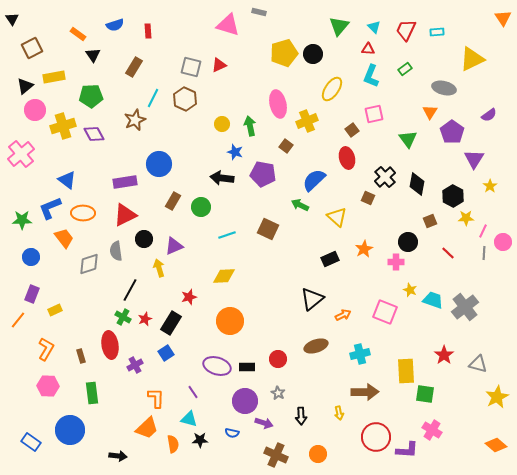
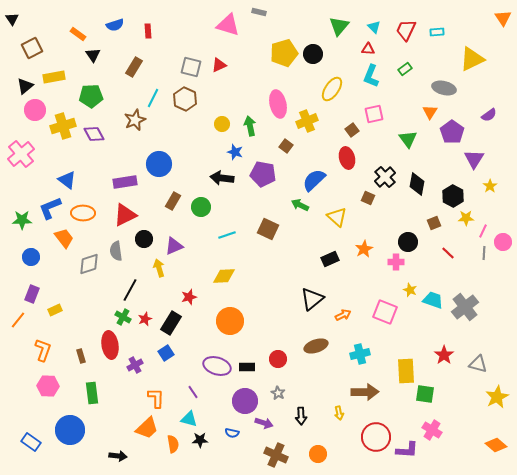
brown square at (430, 221): moved 4 px right, 2 px down
orange L-shape at (46, 349): moved 3 px left, 1 px down; rotated 10 degrees counterclockwise
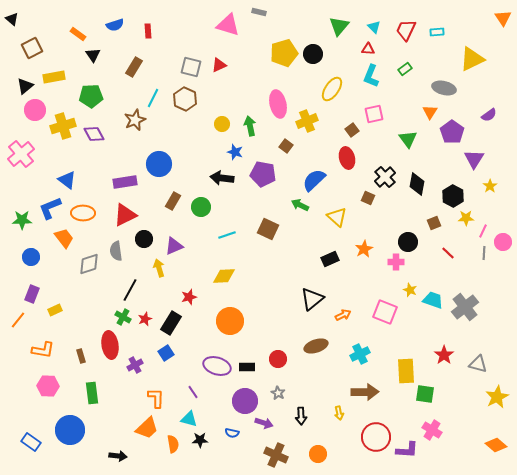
black triangle at (12, 19): rotated 16 degrees counterclockwise
orange L-shape at (43, 350): rotated 80 degrees clockwise
cyan cross at (360, 354): rotated 12 degrees counterclockwise
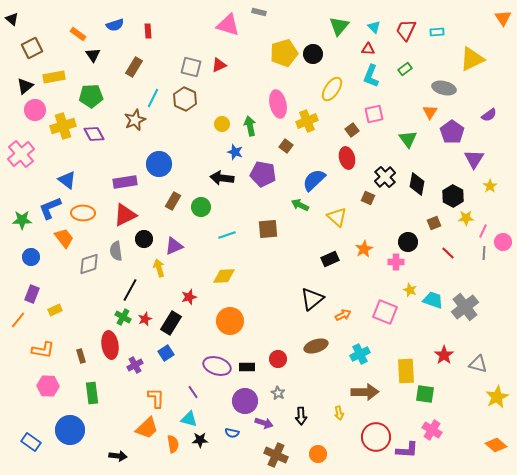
brown square at (268, 229): rotated 30 degrees counterclockwise
